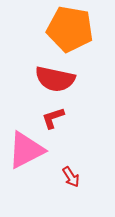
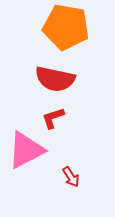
orange pentagon: moved 4 px left, 2 px up
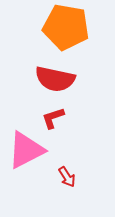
red arrow: moved 4 px left
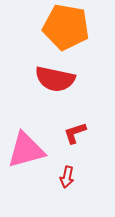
red L-shape: moved 22 px right, 15 px down
pink triangle: rotated 12 degrees clockwise
red arrow: rotated 45 degrees clockwise
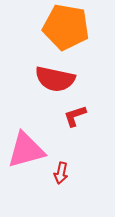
red L-shape: moved 17 px up
red arrow: moved 6 px left, 4 px up
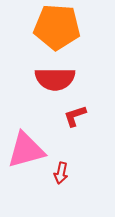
orange pentagon: moved 9 px left; rotated 6 degrees counterclockwise
red semicircle: rotated 12 degrees counterclockwise
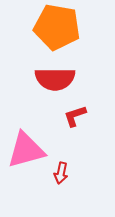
orange pentagon: rotated 6 degrees clockwise
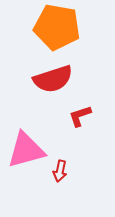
red semicircle: moved 2 px left; rotated 18 degrees counterclockwise
red L-shape: moved 5 px right
red arrow: moved 1 px left, 2 px up
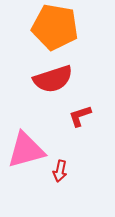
orange pentagon: moved 2 px left
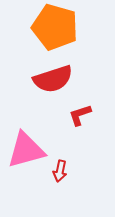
orange pentagon: rotated 6 degrees clockwise
red L-shape: moved 1 px up
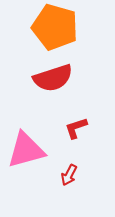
red semicircle: moved 1 px up
red L-shape: moved 4 px left, 13 px down
red arrow: moved 9 px right, 4 px down; rotated 15 degrees clockwise
